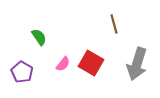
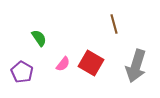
green semicircle: moved 1 px down
gray arrow: moved 1 px left, 2 px down
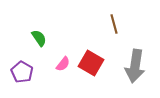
gray arrow: moved 1 px left; rotated 8 degrees counterclockwise
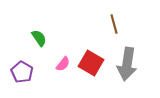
gray arrow: moved 8 px left, 2 px up
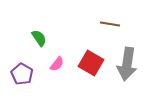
brown line: moved 4 px left; rotated 66 degrees counterclockwise
pink semicircle: moved 6 px left
purple pentagon: moved 2 px down
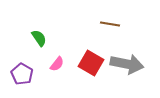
gray arrow: rotated 88 degrees counterclockwise
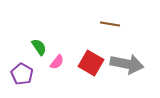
green semicircle: moved 9 px down
pink semicircle: moved 2 px up
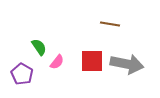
red square: moved 1 px right, 2 px up; rotated 30 degrees counterclockwise
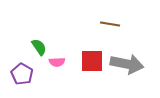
pink semicircle: rotated 49 degrees clockwise
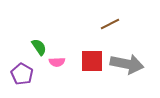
brown line: rotated 36 degrees counterclockwise
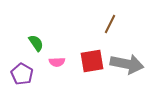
brown line: rotated 36 degrees counterclockwise
green semicircle: moved 3 px left, 4 px up
red square: rotated 10 degrees counterclockwise
